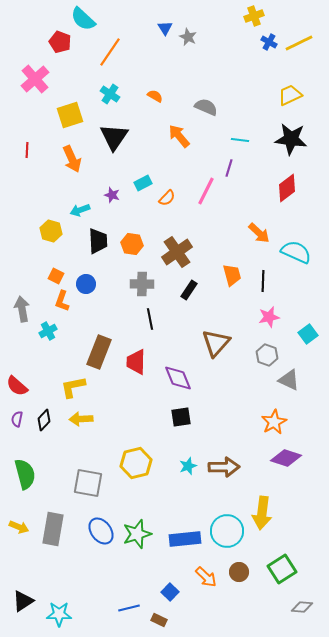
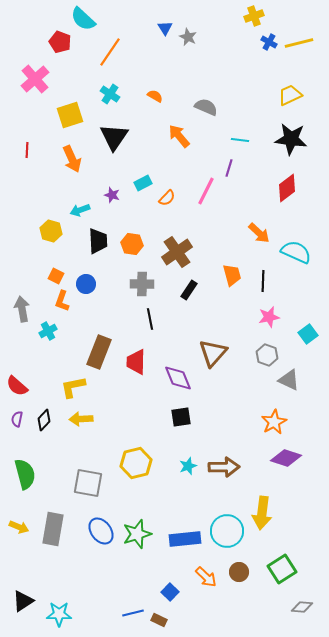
yellow line at (299, 43): rotated 12 degrees clockwise
brown triangle at (216, 343): moved 3 px left, 10 px down
blue line at (129, 608): moved 4 px right, 5 px down
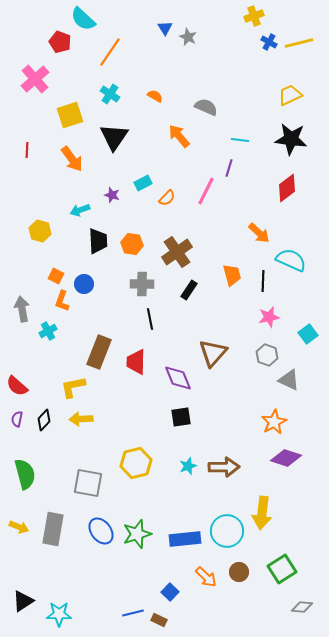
orange arrow at (72, 159): rotated 12 degrees counterclockwise
yellow hexagon at (51, 231): moved 11 px left
cyan semicircle at (296, 252): moved 5 px left, 8 px down
blue circle at (86, 284): moved 2 px left
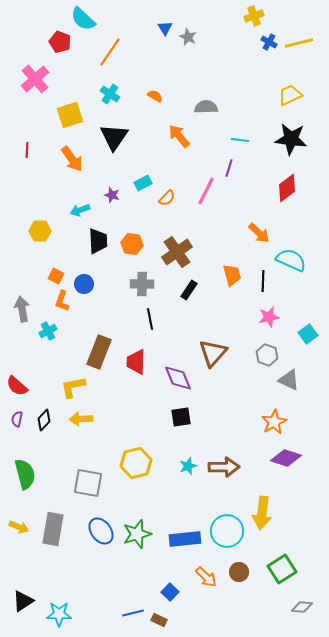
gray semicircle at (206, 107): rotated 25 degrees counterclockwise
yellow hexagon at (40, 231): rotated 15 degrees counterclockwise
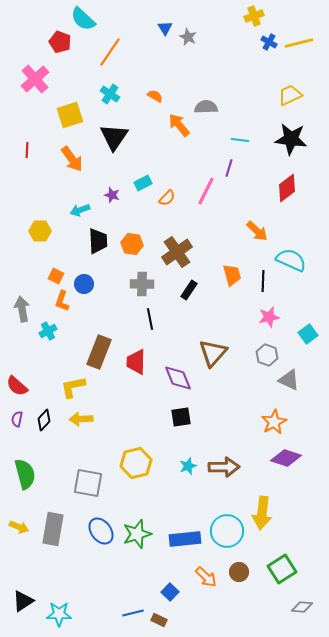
orange arrow at (179, 136): moved 11 px up
orange arrow at (259, 233): moved 2 px left, 2 px up
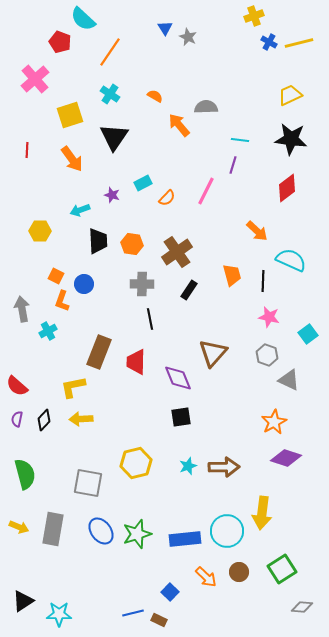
purple line at (229, 168): moved 4 px right, 3 px up
pink star at (269, 317): rotated 25 degrees clockwise
